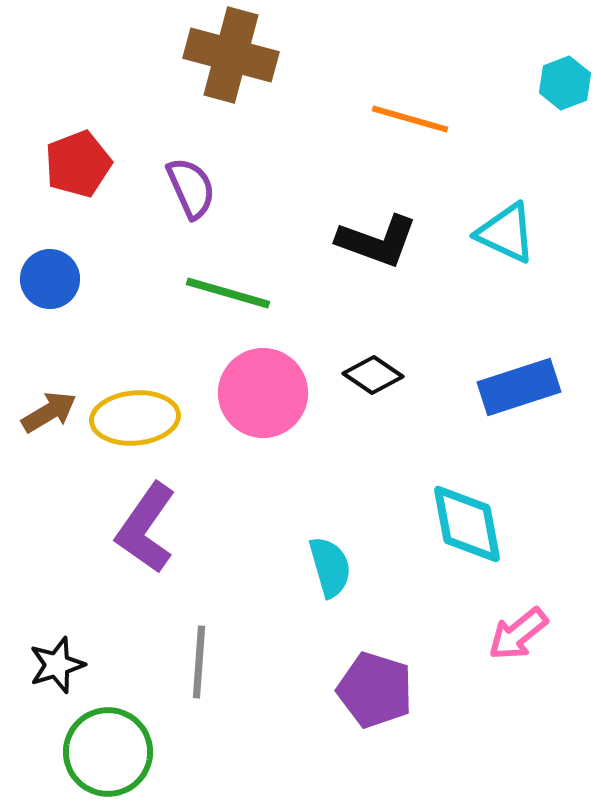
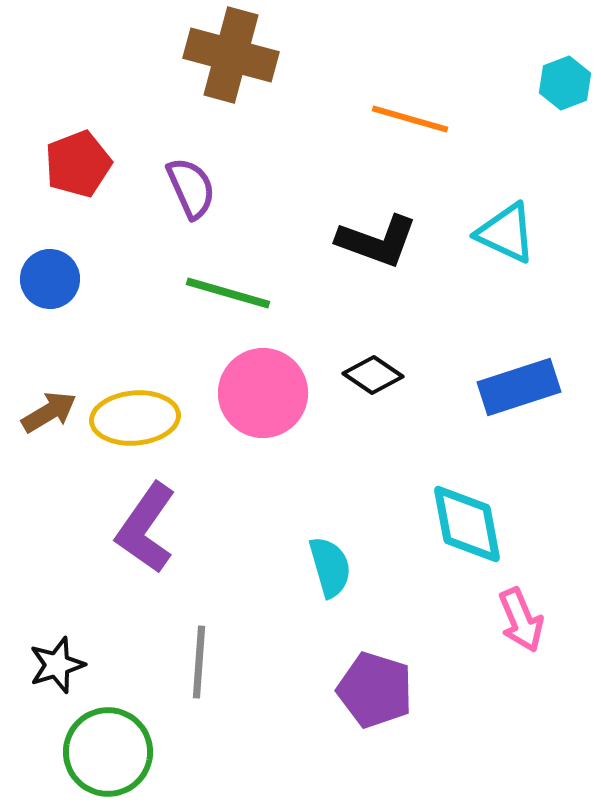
pink arrow: moved 3 px right, 14 px up; rotated 74 degrees counterclockwise
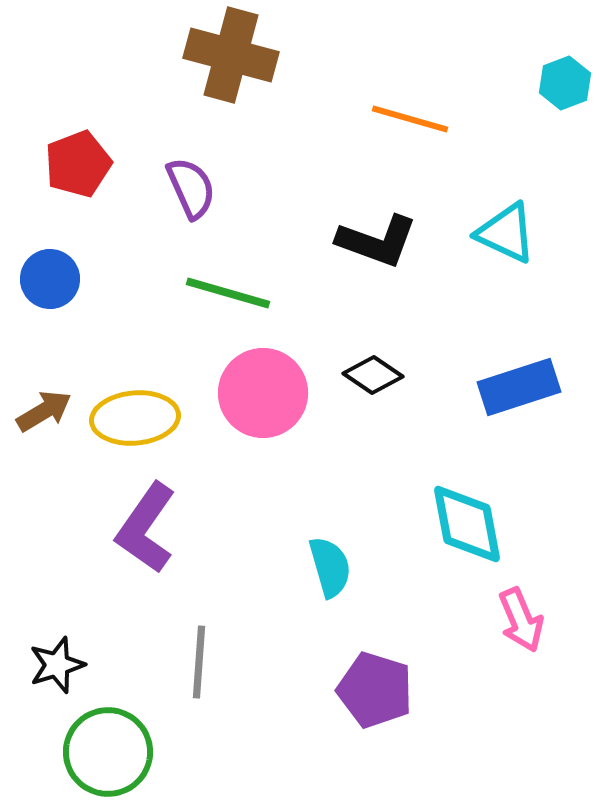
brown arrow: moved 5 px left, 1 px up
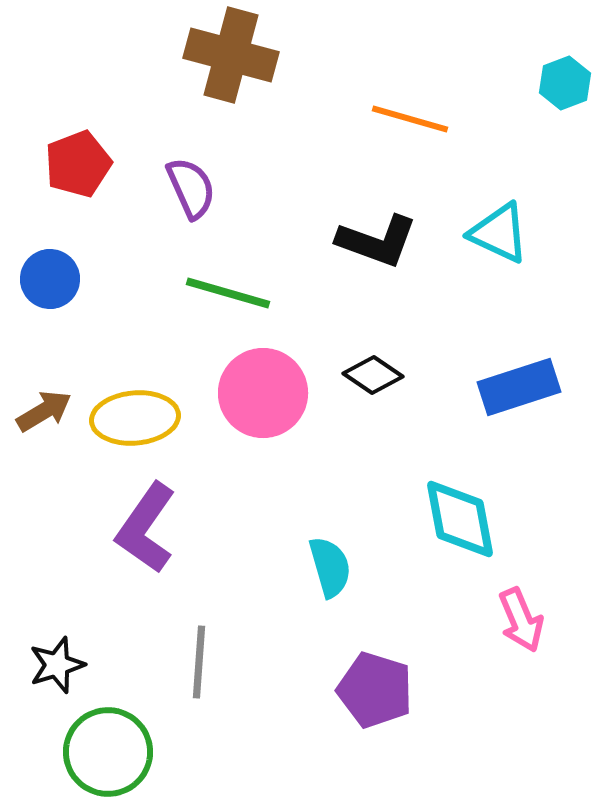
cyan triangle: moved 7 px left
cyan diamond: moved 7 px left, 5 px up
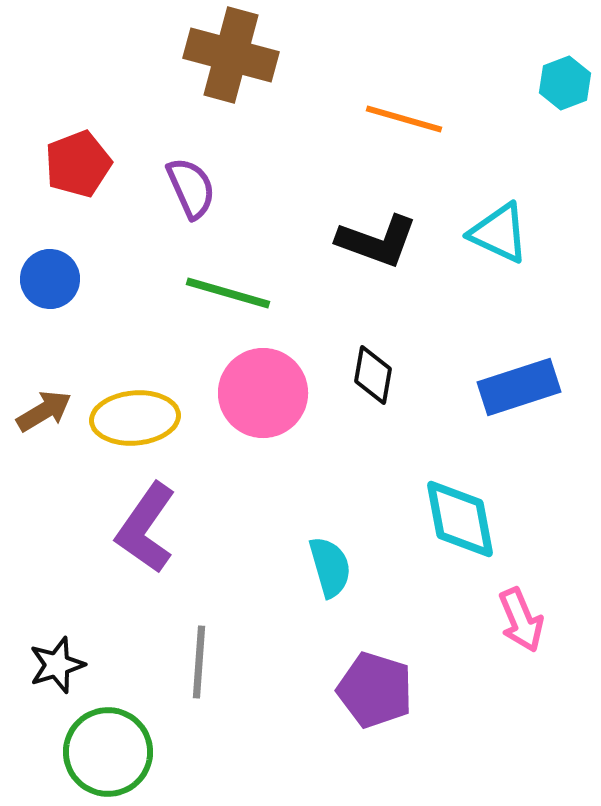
orange line: moved 6 px left
black diamond: rotated 66 degrees clockwise
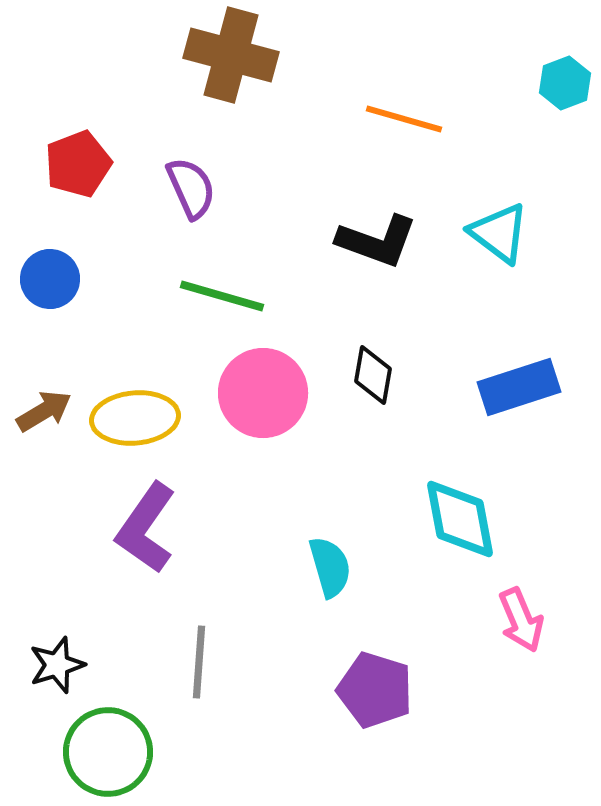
cyan triangle: rotated 12 degrees clockwise
green line: moved 6 px left, 3 px down
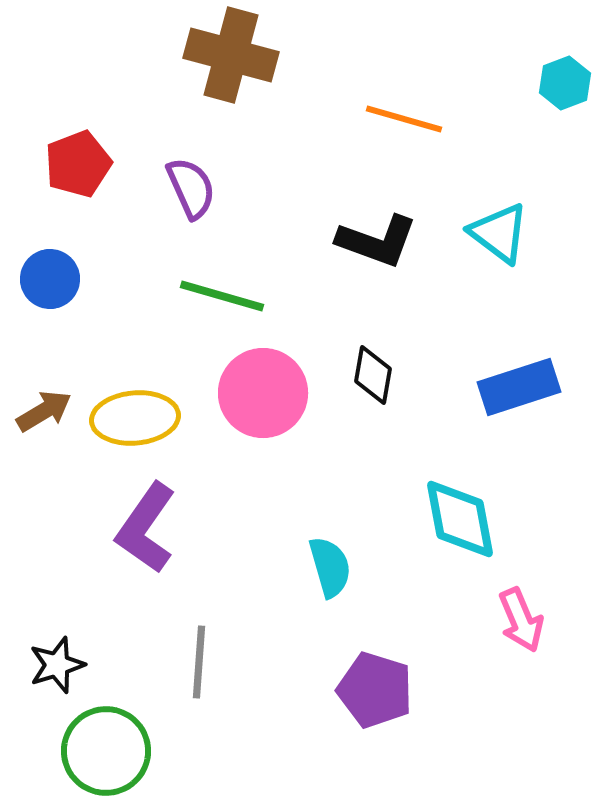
green circle: moved 2 px left, 1 px up
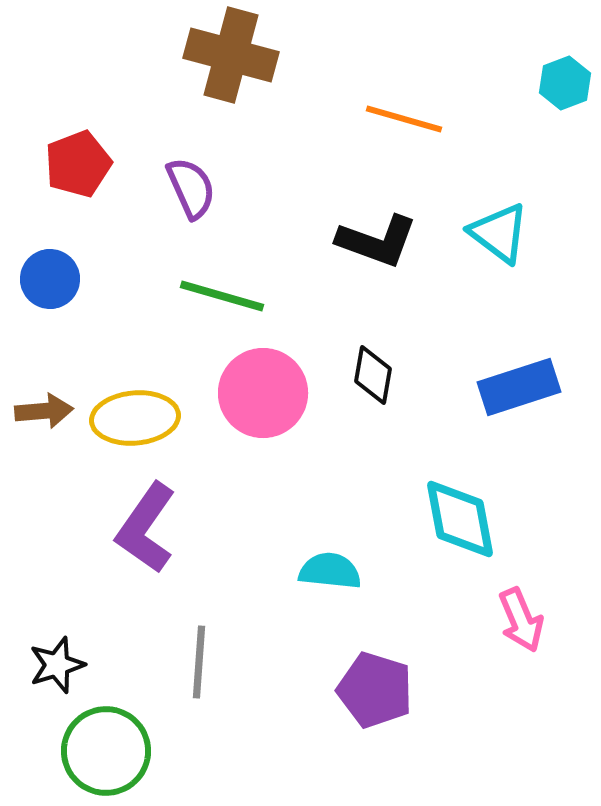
brown arrow: rotated 26 degrees clockwise
cyan semicircle: moved 4 px down; rotated 68 degrees counterclockwise
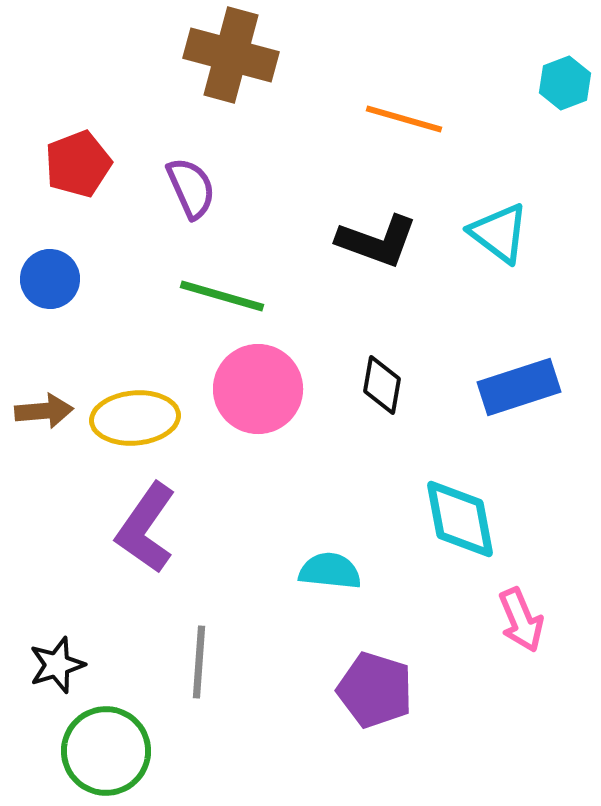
black diamond: moved 9 px right, 10 px down
pink circle: moved 5 px left, 4 px up
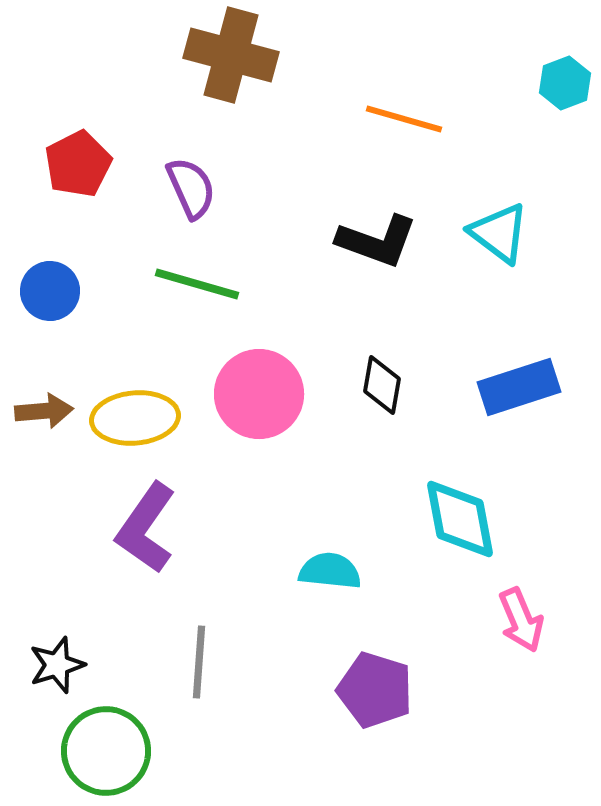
red pentagon: rotated 6 degrees counterclockwise
blue circle: moved 12 px down
green line: moved 25 px left, 12 px up
pink circle: moved 1 px right, 5 px down
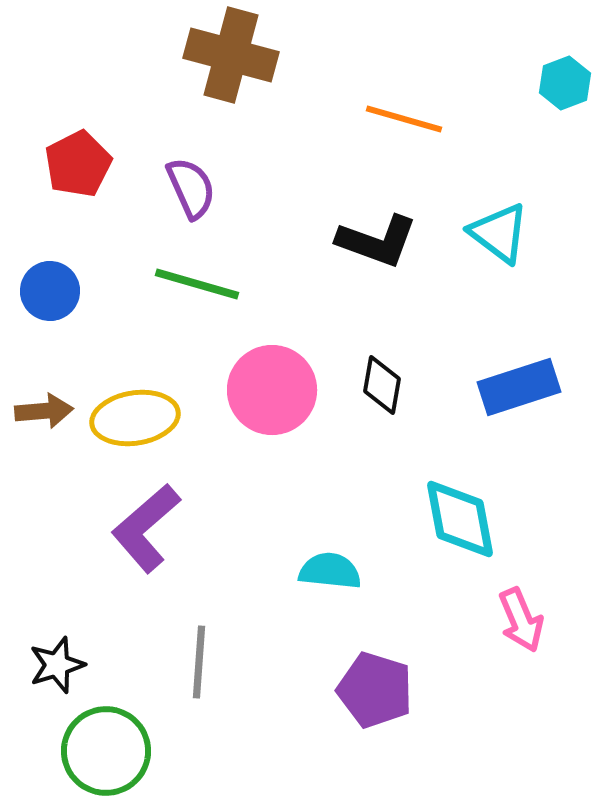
pink circle: moved 13 px right, 4 px up
yellow ellipse: rotated 4 degrees counterclockwise
purple L-shape: rotated 14 degrees clockwise
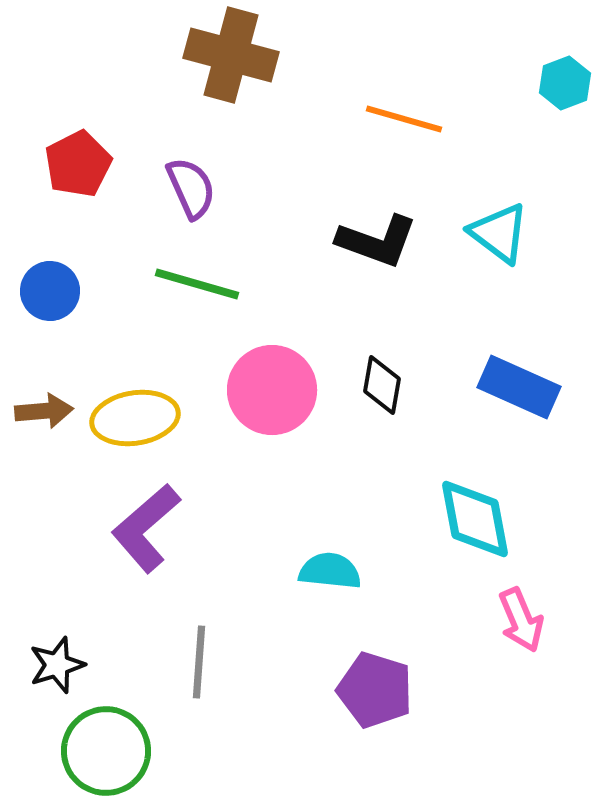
blue rectangle: rotated 42 degrees clockwise
cyan diamond: moved 15 px right
